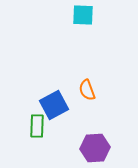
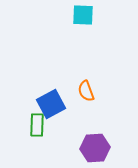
orange semicircle: moved 1 px left, 1 px down
blue square: moved 3 px left, 1 px up
green rectangle: moved 1 px up
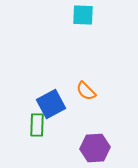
orange semicircle: rotated 25 degrees counterclockwise
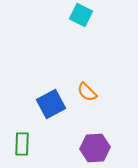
cyan square: moved 2 px left; rotated 25 degrees clockwise
orange semicircle: moved 1 px right, 1 px down
green rectangle: moved 15 px left, 19 px down
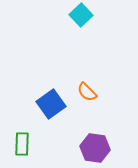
cyan square: rotated 20 degrees clockwise
blue square: rotated 8 degrees counterclockwise
purple hexagon: rotated 12 degrees clockwise
